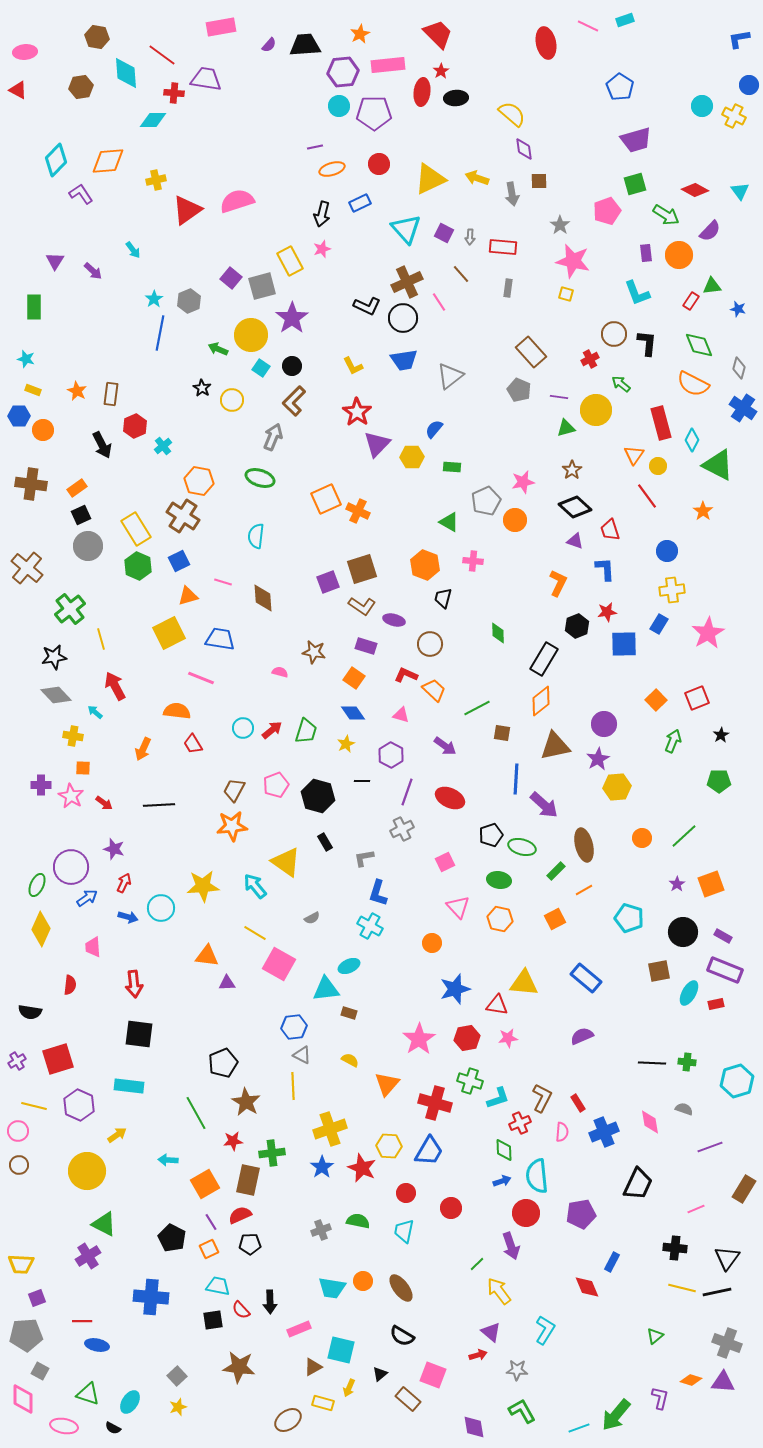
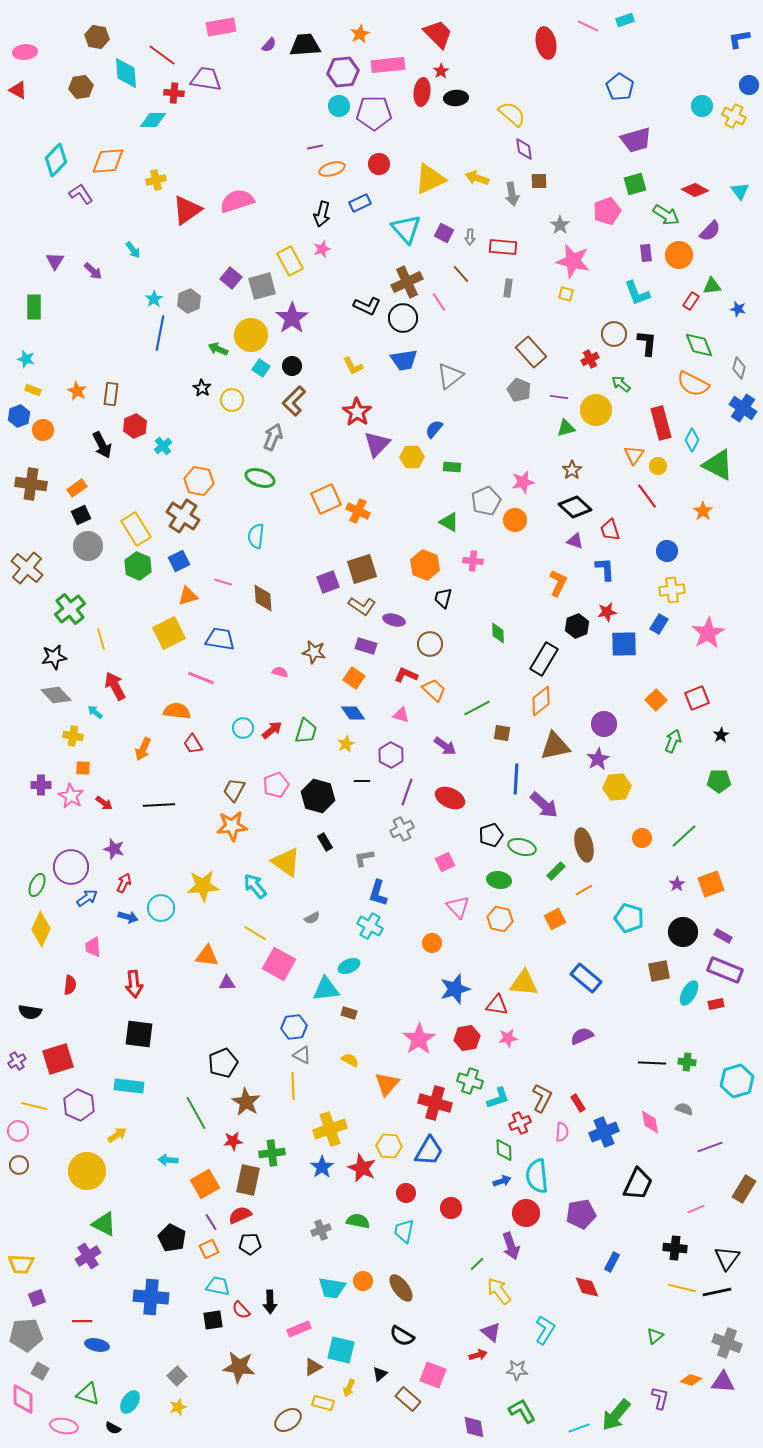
blue hexagon at (19, 416): rotated 20 degrees counterclockwise
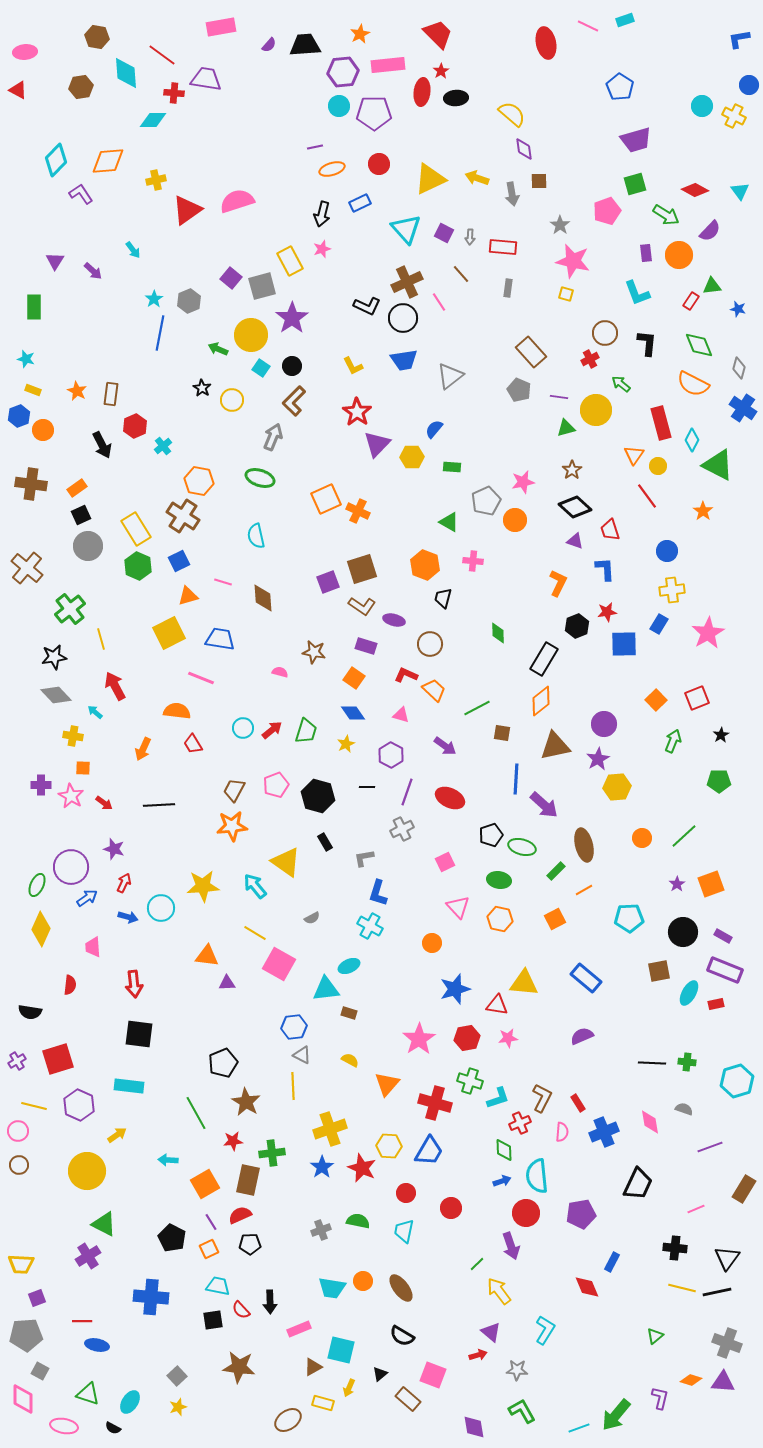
brown circle at (614, 334): moved 9 px left, 1 px up
cyan semicircle at (256, 536): rotated 20 degrees counterclockwise
black line at (362, 781): moved 5 px right, 6 px down
cyan pentagon at (629, 918): rotated 20 degrees counterclockwise
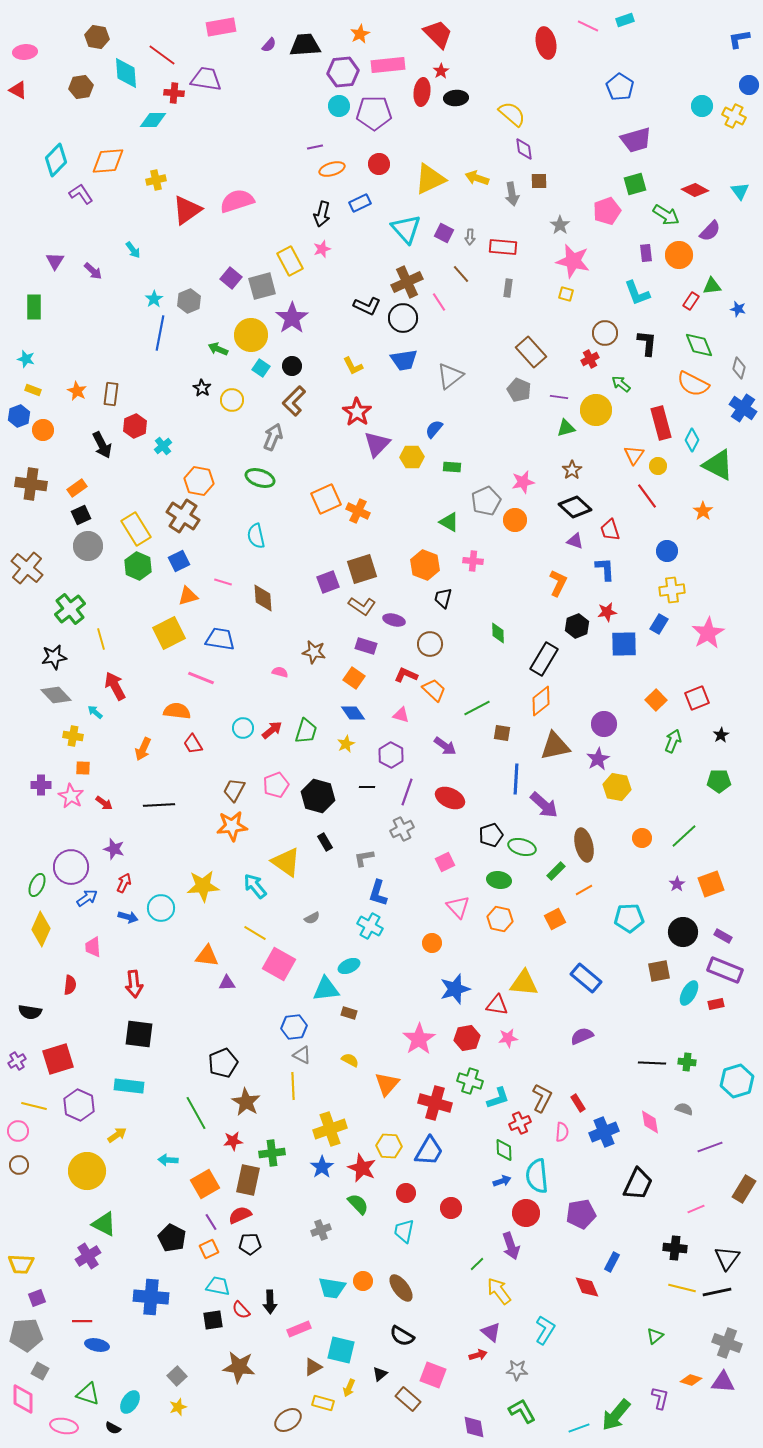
yellow hexagon at (617, 787): rotated 16 degrees clockwise
green semicircle at (358, 1221): moved 17 px up; rotated 35 degrees clockwise
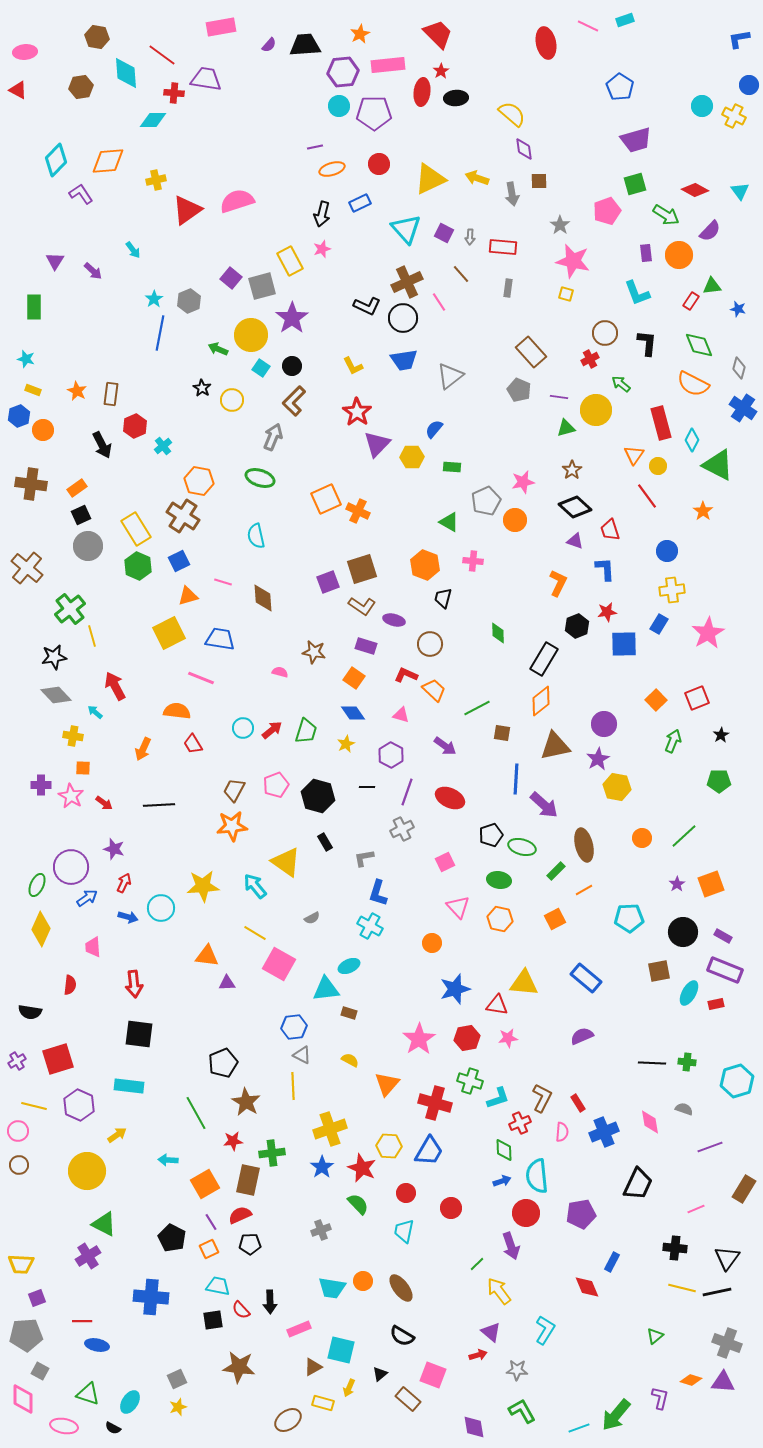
yellow line at (101, 639): moved 9 px left, 3 px up
gray square at (177, 1376): moved 3 px down; rotated 18 degrees clockwise
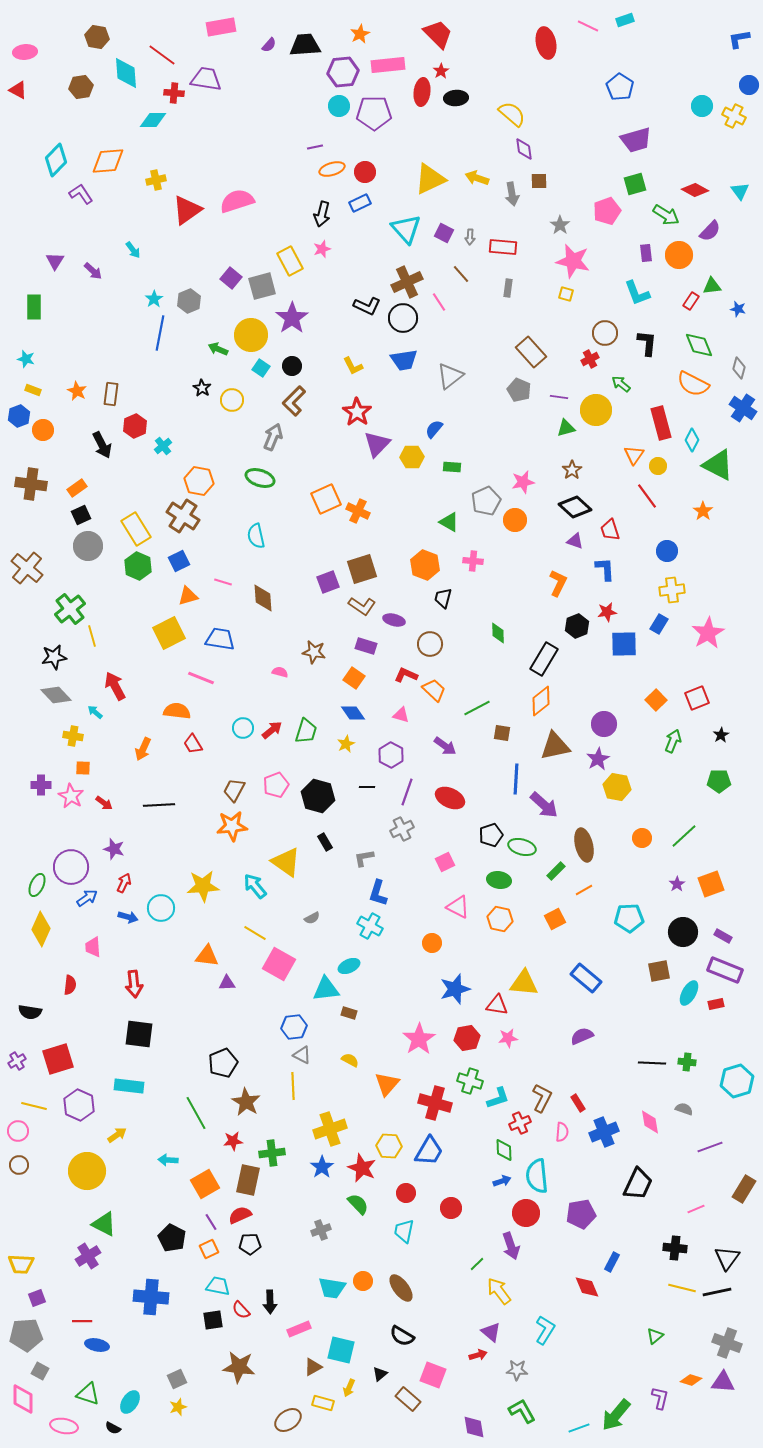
red circle at (379, 164): moved 14 px left, 8 px down
pink triangle at (458, 907): rotated 20 degrees counterclockwise
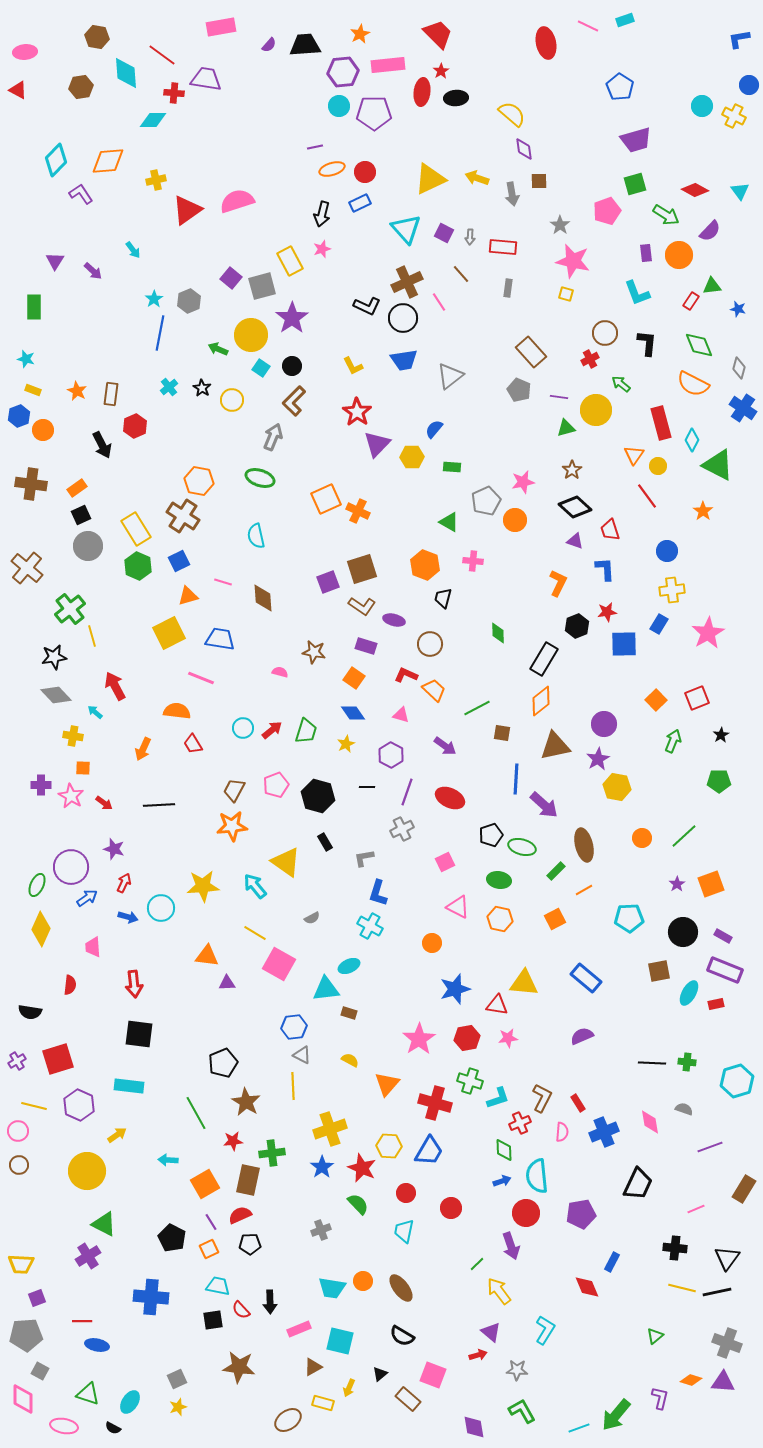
cyan cross at (163, 446): moved 6 px right, 59 px up
cyan square at (341, 1350): moved 1 px left, 9 px up
